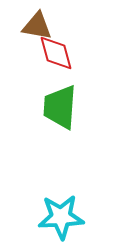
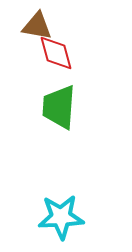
green trapezoid: moved 1 px left
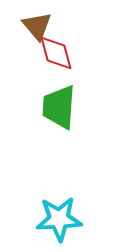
brown triangle: rotated 40 degrees clockwise
cyan star: moved 2 px left, 2 px down
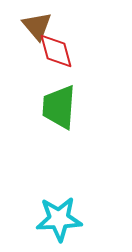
red diamond: moved 2 px up
